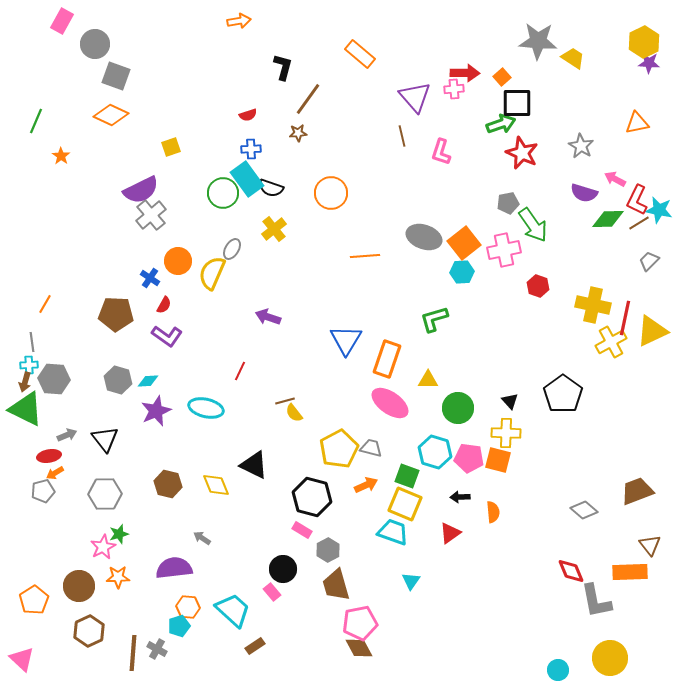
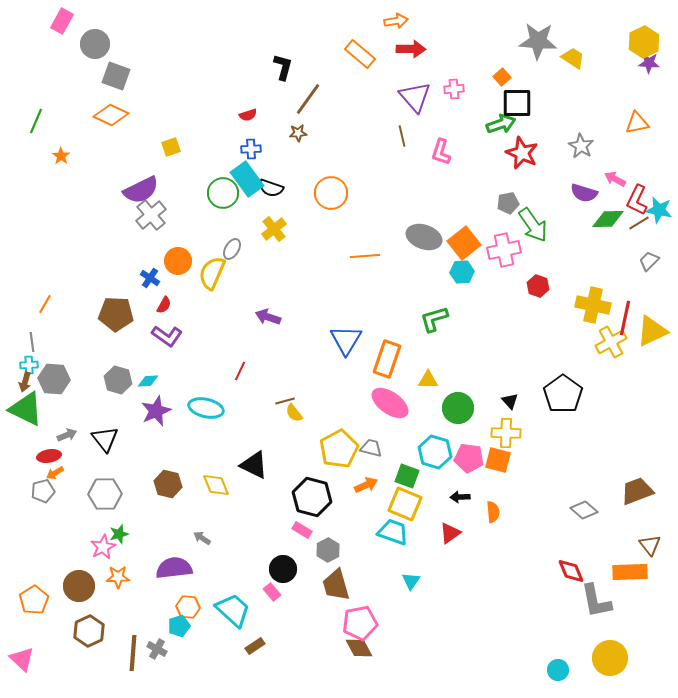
orange arrow at (239, 21): moved 157 px right
red arrow at (465, 73): moved 54 px left, 24 px up
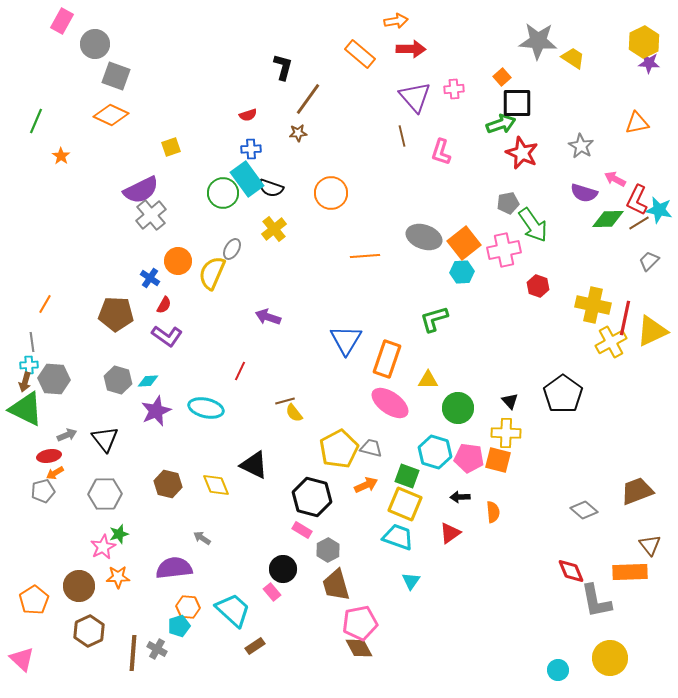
cyan trapezoid at (393, 532): moved 5 px right, 5 px down
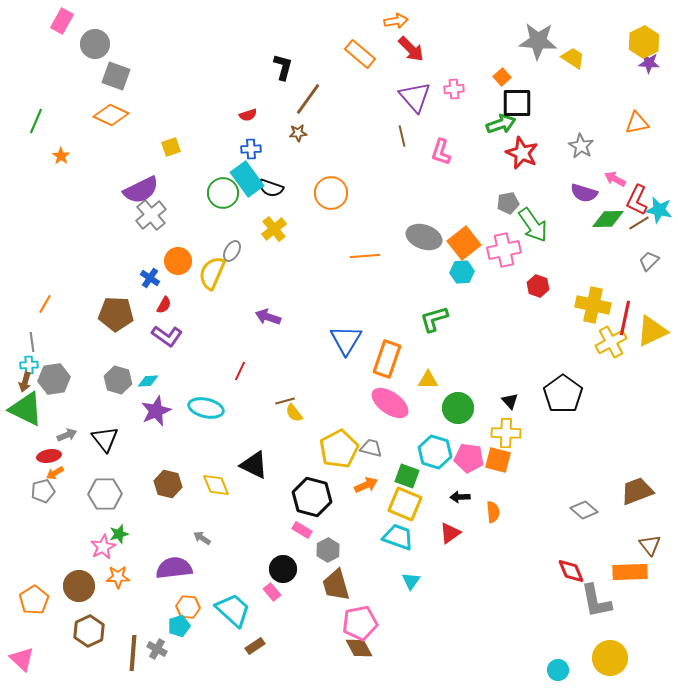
red arrow at (411, 49): rotated 44 degrees clockwise
gray ellipse at (232, 249): moved 2 px down
gray hexagon at (54, 379): rotated 12 degrees counterclockwise
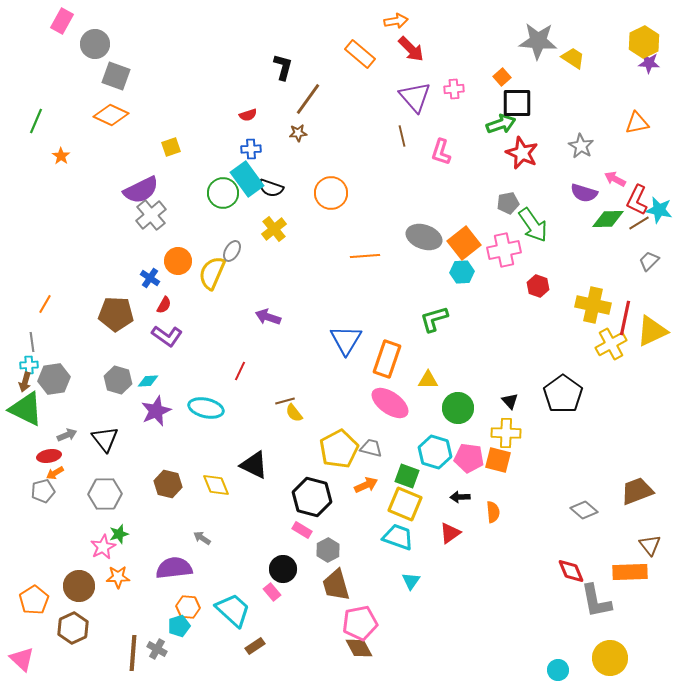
yellow cross at (611, 342): moved 2 px down
brown hexagon at (89, 631): moved 16 px left, 3 px up
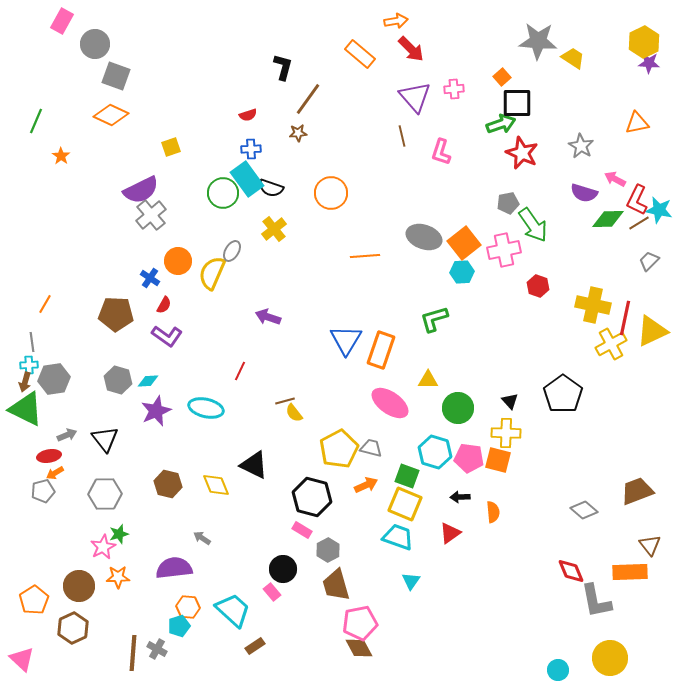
orange rectangle at (387, 359): moved 6 px left, 9 px up
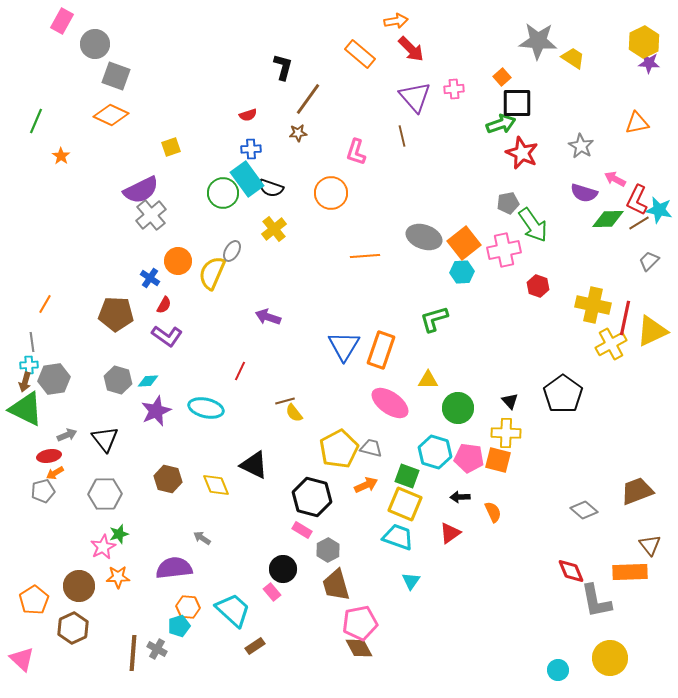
pink L-shape at (441, 152): moved 85 px left
blue triangle at (346, 340): moved 2 px left, 6 px down
brown hexagon at (168, 484): moved 5 px up
orange semicircle at (493, 512): rotated 20 degrees counterclockwise
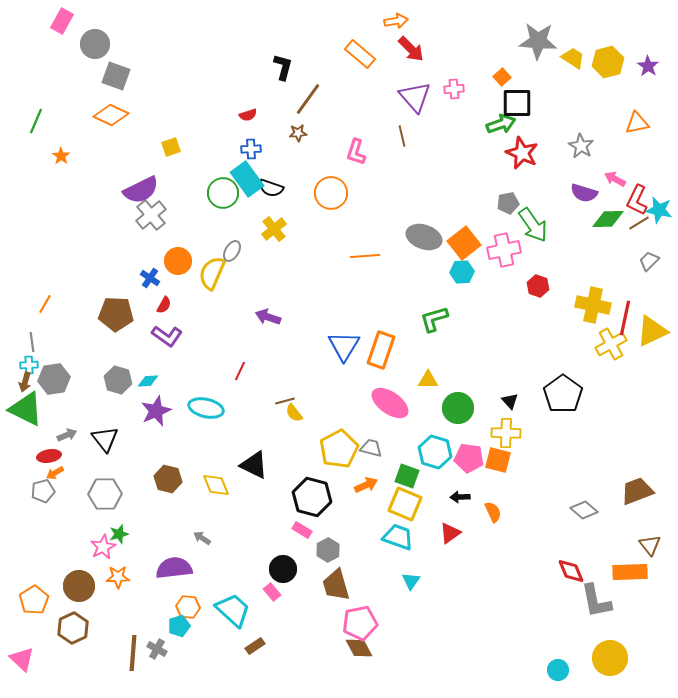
yellow hexagon at (644, 42): moved 36 px left, 20 px down; rotated 12 degrees clockwise
purple star at (649, 63): moved 1 px left, 3 px down; rotated 30 degrees clockwise
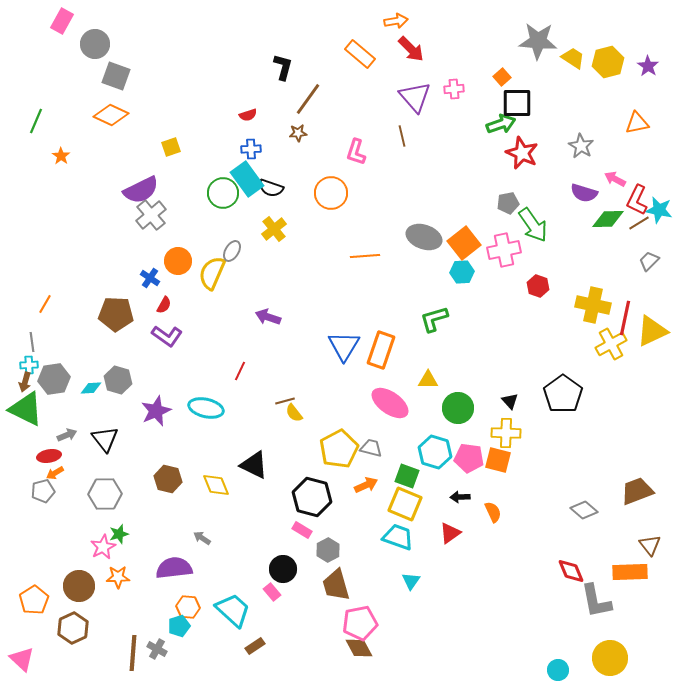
cyan diamond at (148, 381): moved 57 px left, 7 px down
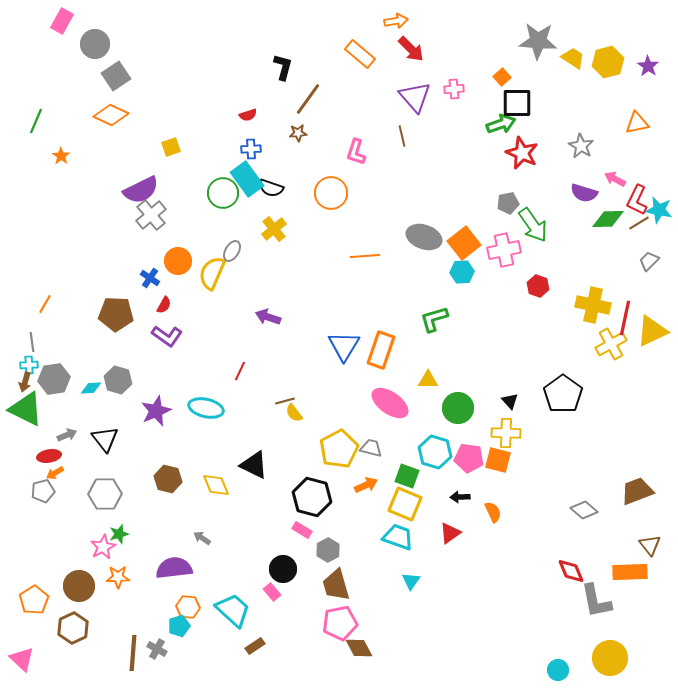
gray square at (116, 76): rotated 36 degrees clockwise
pink pentagon at (360, 623): moved 20 px left
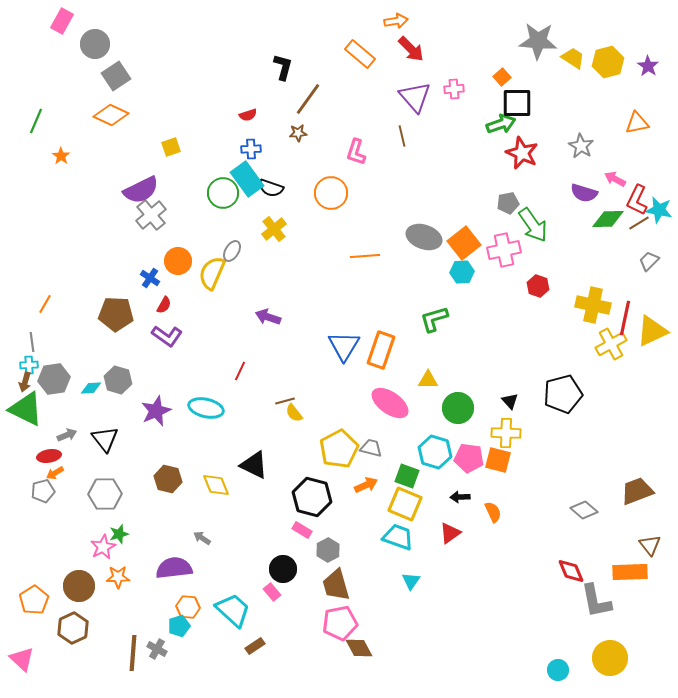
black pentagon at (563, 394): rotated 21 degrees clockwise
